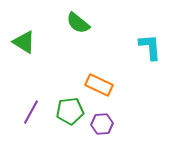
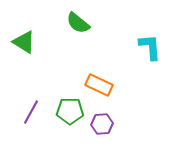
green pentagon: rotated 8 degrees clockwise
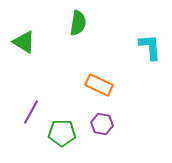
green semicircle: rotated 120 degrees counterclockwise
green pentagon: moved 8 px left, 22 px down
purple hexagon: rotated 15 degrees clockwise
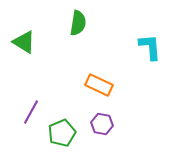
green pentagon: rotated 24 degrees counterclockwise
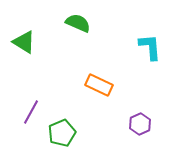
green semicircle: rotated 75 degrees counterclockwise
purple hexagon: moved 38 px right; rotated 25 degrees clockwise
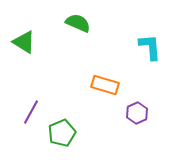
orange rectangle: moved 6 px right; rotated 8 degrees counterclockwise
purple hexagon: moved 3 px left, 11 px up
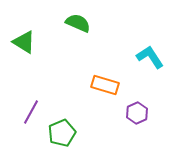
cyan L-shape: moved 10 px down; rotated 28 degrees counterclockwise
